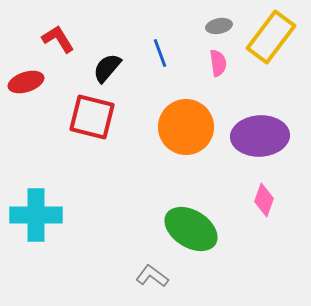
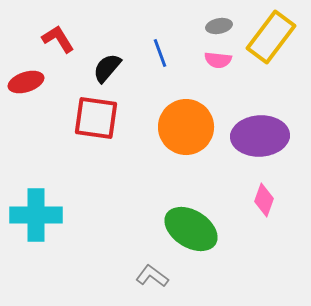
pink semicircle: moved 3 px up; rotated 104 degrees clockwise
red square: moved 4 px right, 1 px down; rotated 6 degrees counterclockwise
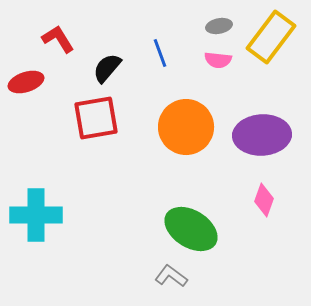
red square: rotated 18 degrees counterclockwise
purple ellipse: moved 2 px right, 1 px up
gray L-shape: moved 19 px right
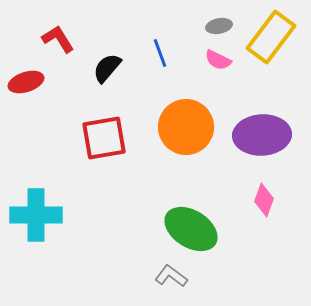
pink semicircle: rotated 20 degrees clockwise
red square: moved 8 px right, 20 px down
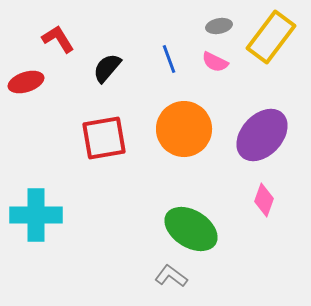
blue line: moved 9 px right, 6 px down
pink semicircle: moved 3 px left, 2 px down
orange circle: moved 2 px left, 2 px down
purple ellipse: rotated 44 degrees counterclockwise
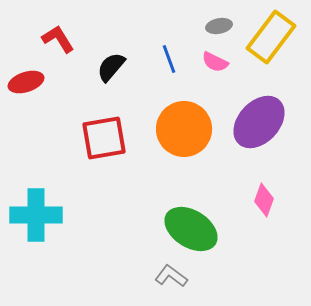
black semicircle: moved 4 px right, 1 px up
purple ellipse: moved 3 px left, 13 px up
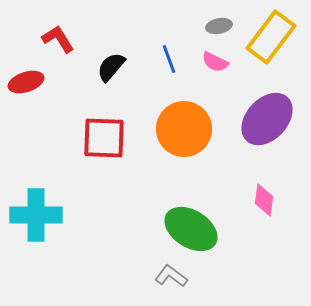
purple ellipse: moved 8 px right, 3 px up
red square: rotated 12 degrees clockwise
pink diamond: rotated 12 degrees counterclockwise
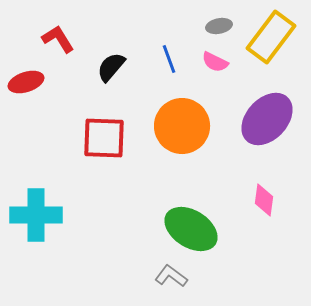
orange circle: moved 2 px left, 3 px up
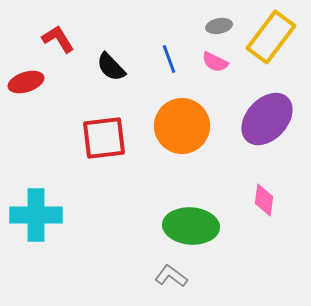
black semicircle: rotated 84 degrees counterclockwise
red square: rotated 9 degrees counterclockwise
green ellipse: moved 3 px up; rotated 28 degrees counterclockwise
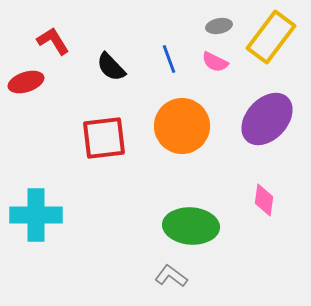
red L-shape: moved 5 px left, 2 px down
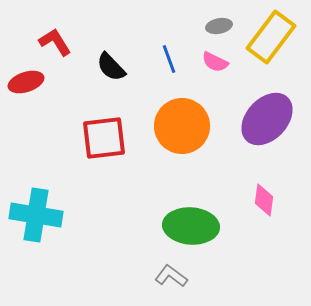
red L-shape: moved 2 px right, 1 px down
cyan cross: rotated 9 degrees clockwise
